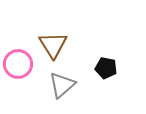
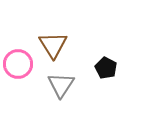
black pentagon: rotated 15 degrees clockwise
gray triangle: moved 1 px left; rotated 16 degrees counterclockwise
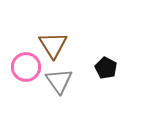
pink circle: moved 8 px right, 3 px down
gray triangle: moved 2 px left, 4 px up; rotated 8 degrees counterclockwise
